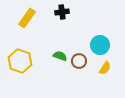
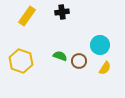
yellow rectangle: moved 2 px up
yellow hexagon: moved 1 px right
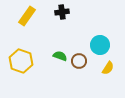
yellow semicircle: moved 3 px right
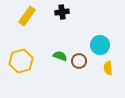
yellow hexagon: rotated 25 degrees clockwise
yellow semicircle: rotated 144 degrees clockwise
